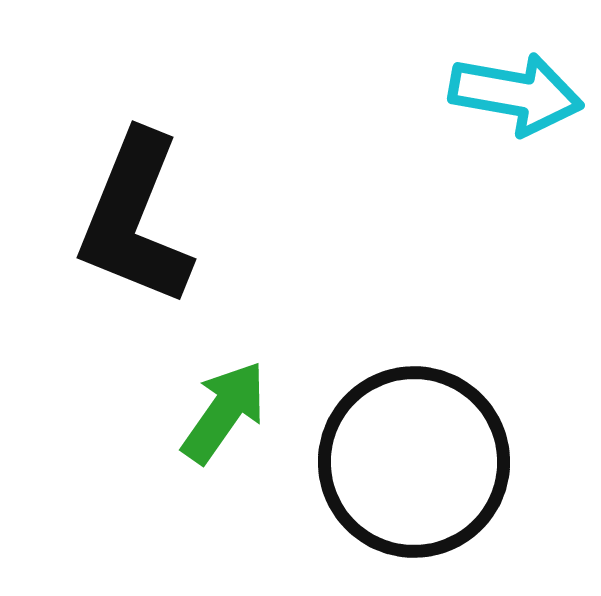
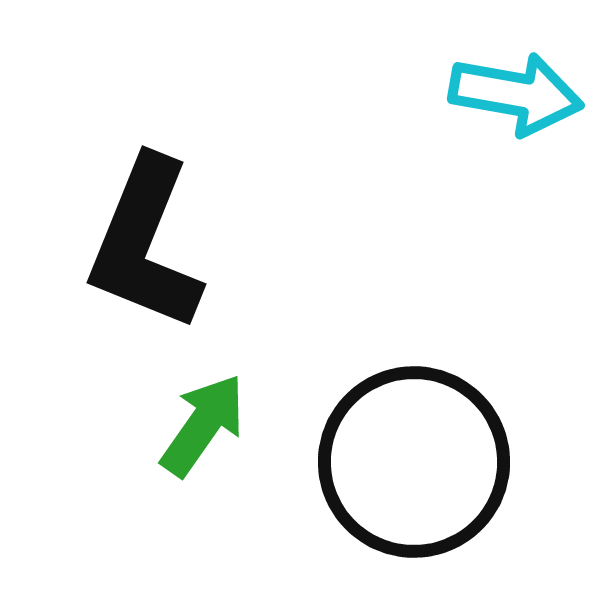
black L-shape: moved 10 px right, 25 px down
green arrow: moved 21 px left, 13 px down
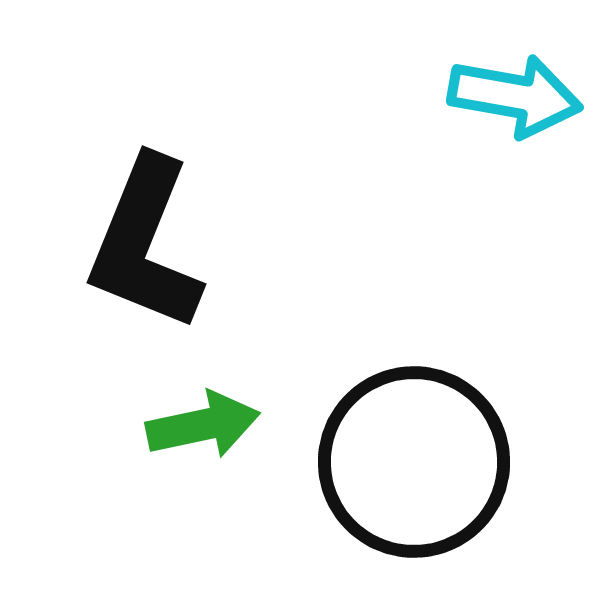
cyan arrow: moved 1 px left, 2 px down
green arrow: rotated 43 degrees clockwise
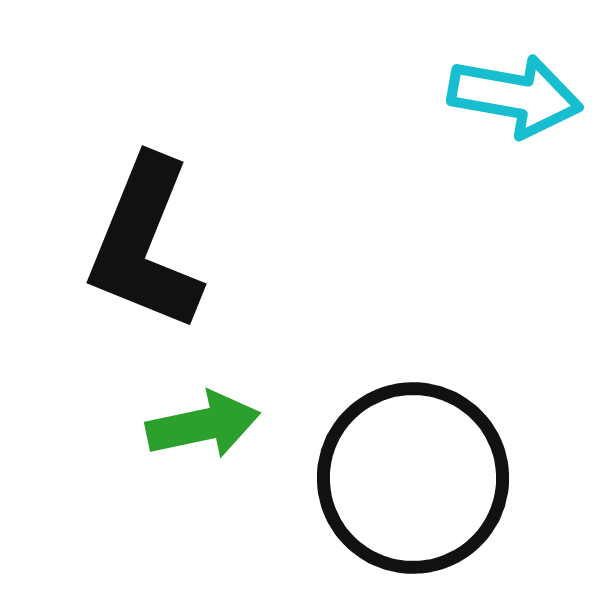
black circle: moved 1 px left, 16 px down
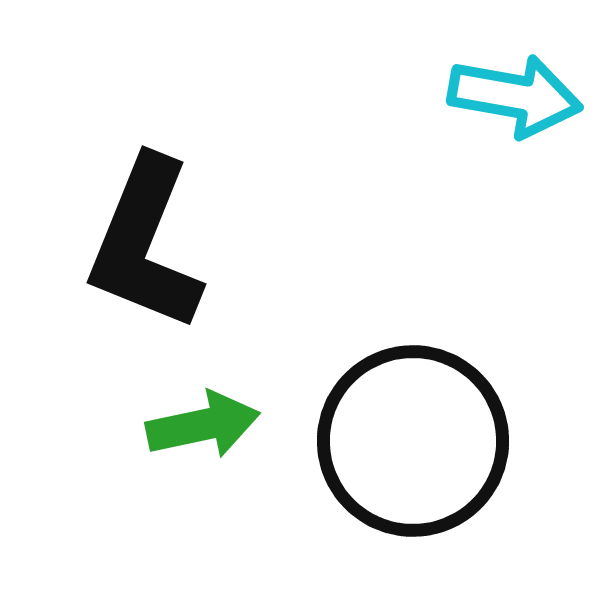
black circle: moved 37 px up
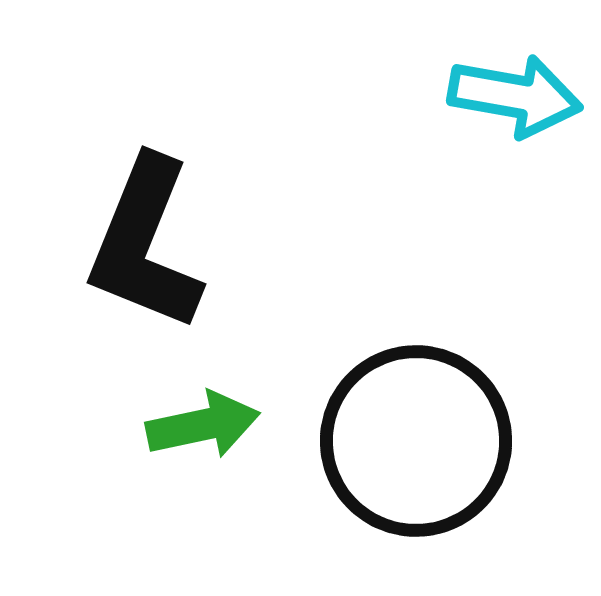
black circle: moved 3 px right
